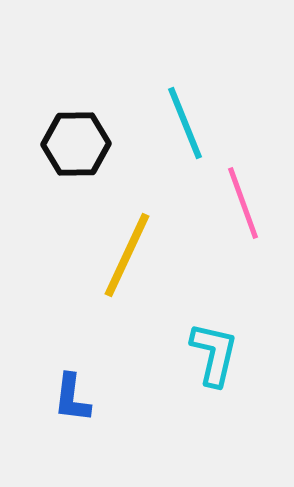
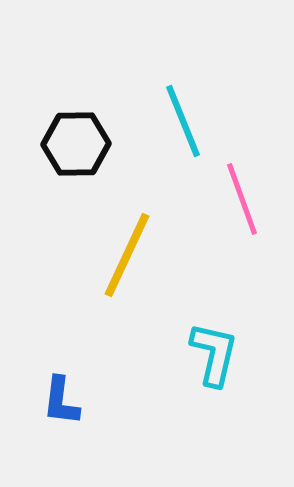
cyan line: moved 2 px left, 2 px up
pink line: moved 1 px left, 4 px up
blue L-shape: moved 11 px left, 3 px down
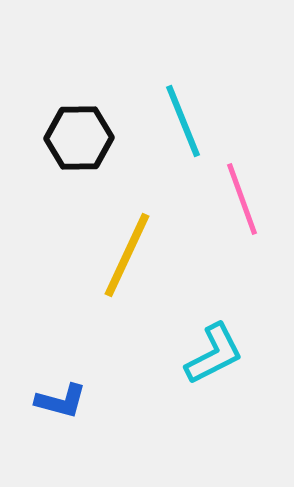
black hexagon: moved 3 px right, 6 px up
cyan L-shape: rotated 50 degrees clockwise
blue L-shape: rotated 82 degrees counterclockwise
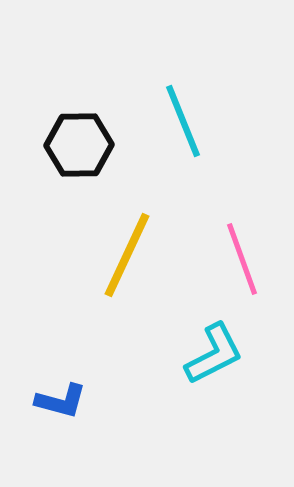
black hexagon: moved 7 px down
pink line: moved 60 px down
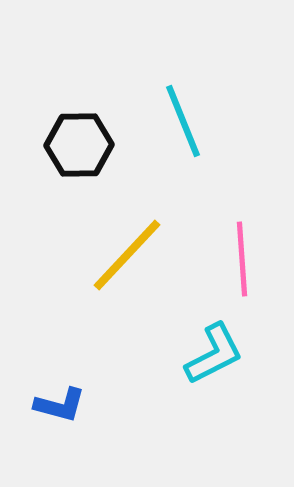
yellow line: rotated 18 degrees clockwise
pink line: rotated 16 degrees clockwise
blue L-shape: moved 1 px left, 4 px down
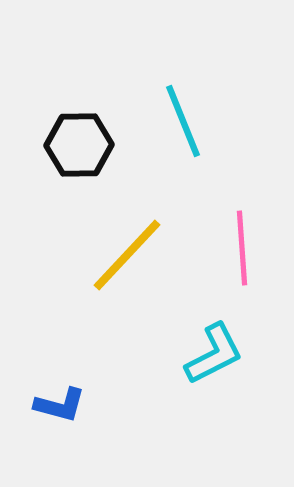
pink line: moved 11 px up
